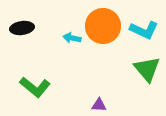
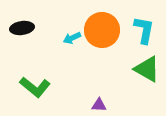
orange circle: moved 1 px left, 4 px down
cyan L-shape: rotated 104 degrees counterclockwise
cyan arrow: rotated 36 degrees counterclockwise
green triangle: rotated 20 degrees counterclockwise
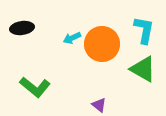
orange circle: moved 14 px down
green triangle: moved 4 px left
purple triangle: rotated 35 degrees clockwise
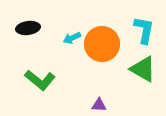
black ellipse: moved 6 px right
green L-shape: moved 5 px right, 7 px up
purple triangle: rotated 35 degrees counterclockwise
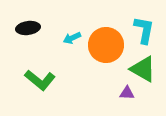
orange circle: moved 4 px right, 1 px down
purple triangle: moved 28 px right, 12 px up
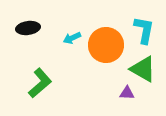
green L-shape: moved 3 px down; rotated 80 degrees counterclockwise
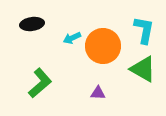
black ellipse: moved 4 px right, 4 px up
orange circle: moved 3 px left, 1 px down
purple triangle: moved 29 px left
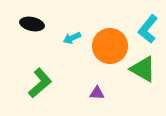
black ellipse: rotated 20 degrees clockwise
cyan L-shape: moved 4 px right, 1 px up; rotated 152 degrees counterclockwise
orange circle: moved 7 px right
purple triangle: moved 1 px left
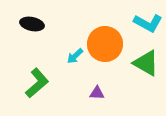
cyan L-shape: moved 6 px up; rotated 100 degrees counterclockwise
cyan arrow: moved 3 px right, 18 px down; rotated 18 degrees counterclockwise
orange circle: moved 5 px left, 2 px up
green triangle: moved 3 px right, 6 px up
green L-shape: moved 3 px left
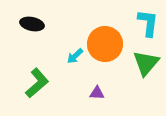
cyan L-shape: rotated 112 degrees counterclockwise
green triangle: rotated 40 degrees clockwise
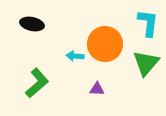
cyan arrow: rotated 48 degrees clockwise
purple triangle: moved 4 px up
